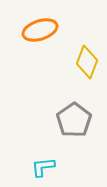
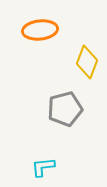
orange ellipse: rotated 12 degrees clockwise
gray pentagon: moved 9 px left, 11 px up; rotated 20 degrees clockwise
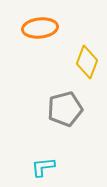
orange ellipse: moved 2 px up
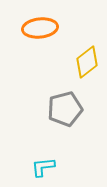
yellow diamond: rotated 32 degrees clockwise
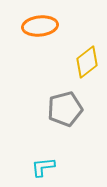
orange ellipse: moved 2 px up
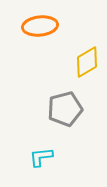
yellow diamond: rotated 8 degrees clockwise
cyan L-shape: moved 2 px left, 10 px up
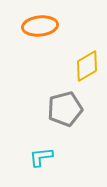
yellow diamond: moved 4 px down
